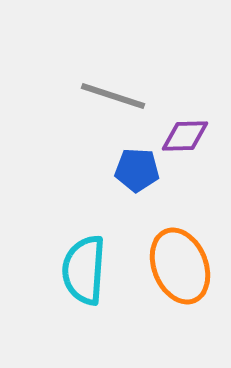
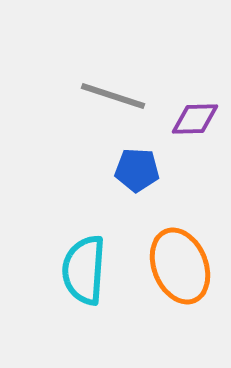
purple diamond: moved 10 px right, 17 px up
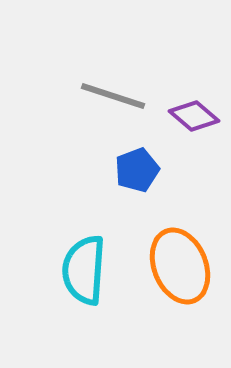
purple diamond: moved 1 px left, 3 px up; rotated 42 degrees clockwise
blue pentagon: rotated 24 degrees counterclockwise
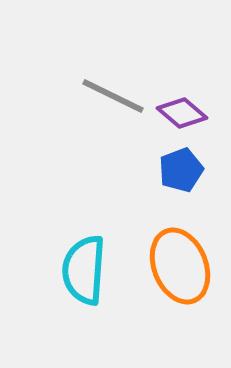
gray line: rotated 8 degrees clockwise
purple diamond: moved 12 px left, 3 px up
blue pentagon: moved 44 px right
